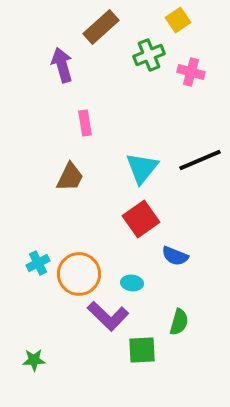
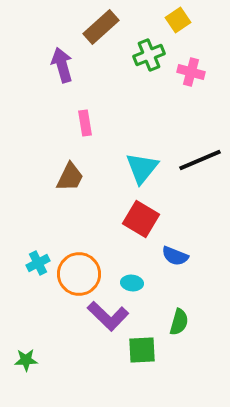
red square: rotated 24 degrees counterclockwise
green star: moved 8 px left
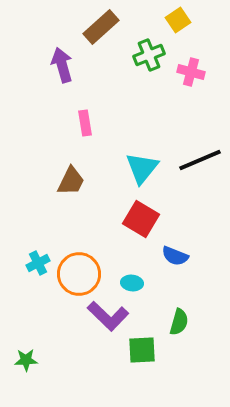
brown trapezoid: moved 1 px right, 4 px down
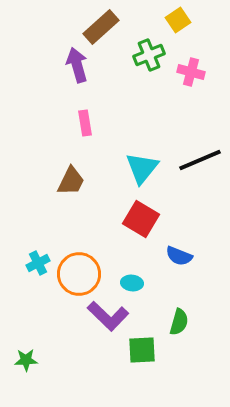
purple arrow: moved 15 px right
blue semicircle: moved 4 px right
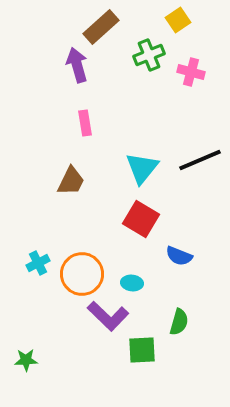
orange circle: moved 3 px right
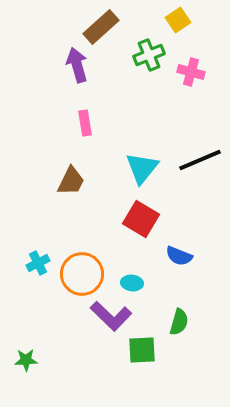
purple L-shape: moved 3 px right
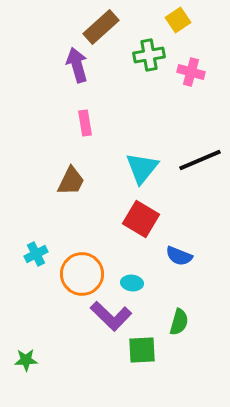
green cross: rotated 12 degrees clockwise
cyan cross: moved 2 px left, 9 px up
